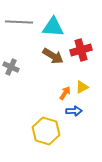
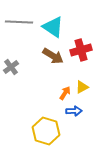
cyan triangle: rotated 30 degrees clockwise
gray cross: rotated 28 degrees clockwise
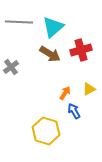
cyan triangle: rotated 45 degrees clockwise
brown arrow: moved 3 px left, 2 px up
yellow triangle: moved 7 px right, 2 px down
blue arrow: rotated 119 degrees counterclockwise
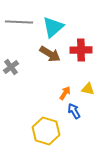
red cross: rotated 15 degrees clockwise
yellow triangle: moved 1 px left; rotated 40 degrees clockwise
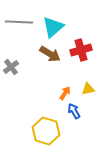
red cross: rotated 15 degrees counterclockwise
yellow triangle: rotated 24 degrees counterclockwise
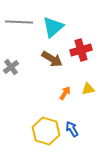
brown arrow: moved 2 px right, 5 px down
blue arrow: moved 2 px left, 18 px down
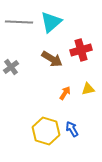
cyan triangle: moved 2 px left, 5 px up
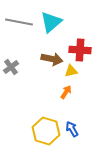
gray line: rotated 8 degrees clockwise
red cross: moved 1 px left; rotated 20 degrees clockwise
brown arrow: rotated 20 degrees counterclockwise
yellow triangle: moved 17 px left, 18 px up
orange arrow: moved 1 px right, 1 px up
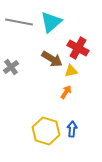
red cross: moved 2 px left, 2 px up; rotated 25 degrees clockwise
brown arrow: rotated 20 degrees clockwise
blue arrow: rotated 35 degrees clockwise
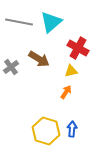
brown arrow: moved 13 px left
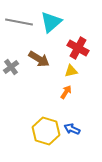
blue arrow: rotated 70 degrees counterclockwise
